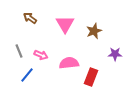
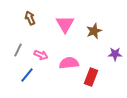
brown arrow: rotated 32 degrees clockwise
gray line: moved 1 px left, 1 px up; rotated 48 degrees clockwise
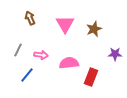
brown star: moved 2 px up
pink arrow: rotated 16 degrees counterclockwise
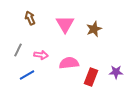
purple star: moved 1 px right, 18 px down
blue line: rotated 21 degrees clockwise
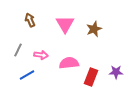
brown arrow: moved 2 px down
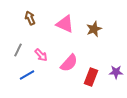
brown arrow: moved 2 px up
pink triangle: rotated 36 degrees counterclockwise
pink arrow: rotated 40 degrees clockwise
pink semicircle: rotated 138 degrees clockwise
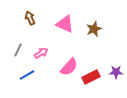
pink arrow: moved 2 px up; rotated 80 degrees counterclockwise
pink semicircle: moved 4 px down
red rectangle: rotated 42 degrees clockwise
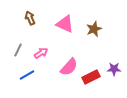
purple star: moved 2 px left, 3 px up
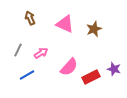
purple star: rotated 16 degrees clockwise
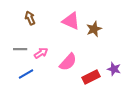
pink triangle: moved 6 px right, 3 px up
gray line: moved 2 px right, 1 px up; rotated 64 degrees clockwise
pink semicircle: moved 1 px left, 5 px up
blue line: moved 1 px left, 1 px up
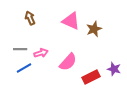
pink arrow: rotated 16 degrees clockwise
blue line: moved 2 px left, 6 px up
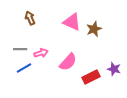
pink triangle: moved 1 px right, 1 px down
